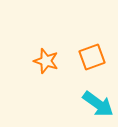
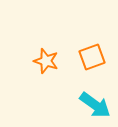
cyan arrow: moved 3 px left, 1 px down
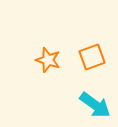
orange star: moved 2 px right, 1 px up
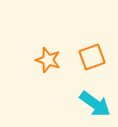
cyan arrow: moved 1 px up
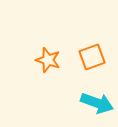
cyan arrow: moved 2 px right, 1 px up; rotated 16 degrees counterclockwise
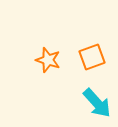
cyan arrow: rotated 28 degrees clockwise
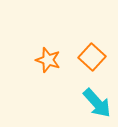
orange square: rotated 28 degrees counterclockwise
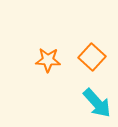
orange star: rotated 15 degrees counterclockwise
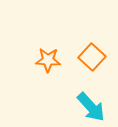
cyan arrow: moved 6 px left, 4 px down
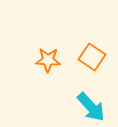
orange square: rotated 8 degrees counterclockwise
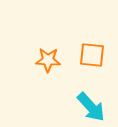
orange square: moved 2 px up; rotated 28 degrees counterclockwise
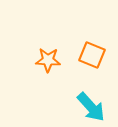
orange square: rotated 16 degrees clockwise
